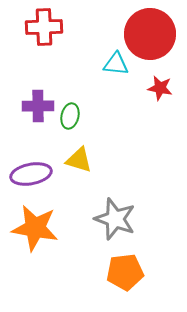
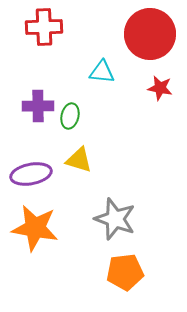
cyan triangle: moved 14 px left, 8 px down
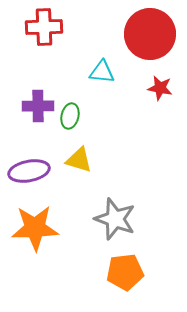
purple ellipse: moved 2 px left, 3 px up
orange star: rotated 12 degrees counterclockwise
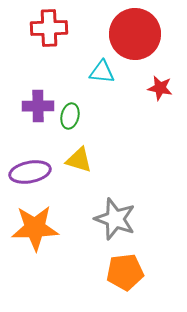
red cross: moved 5 px right, 1 px down
red circle: moved 15 px left
purple ellipse: moved 1 px right, 1 px down
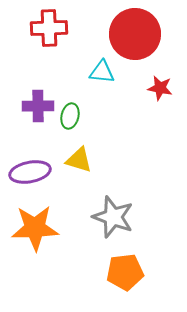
gray star: moved 2 px left, 2 px up
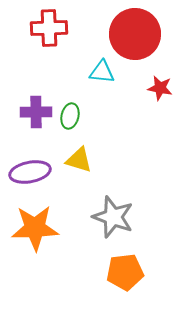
purple cross: moved 2 px left, 6 px down
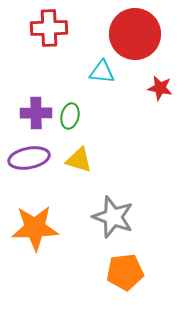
purple cross: moved 1 px down
purple ellipse: moved 1 px left, 14 px up
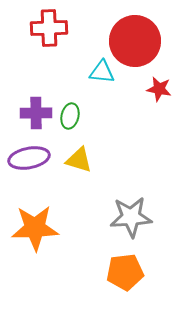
red circle: moved 7 px down
red star: moved 1 px left, 1 px down
gray star: moved 18 px right; rotated 24 degrees counterclockwise
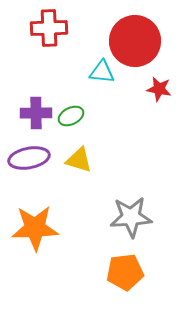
green ellipse: moved 1 px right; rotated 50 degrees clockwise
